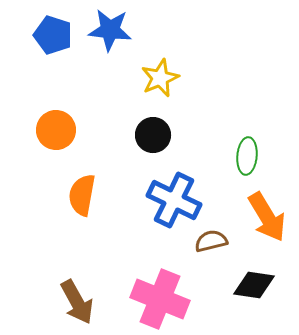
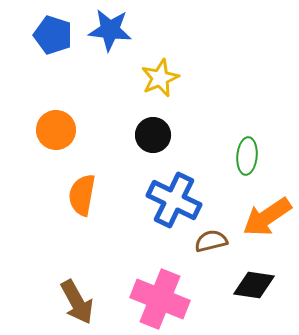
orange arrow: rotated 87 degrees clockwise
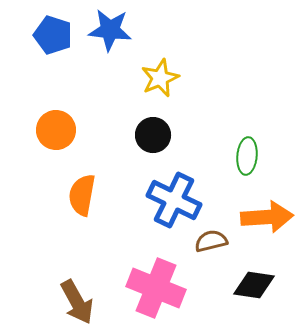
orange arrow: rotated 150 degrees counterclockwise
pink cross: moved 4 px left, 11 px up
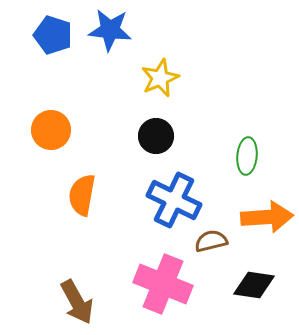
orange circle: moved 5 px left
black circle: moved 3 px right, 1 px down
pink cross: moved 7 px right, 4 px up
